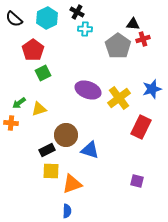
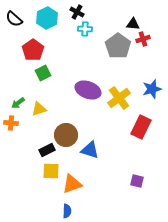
green arrow: moved 1 px left
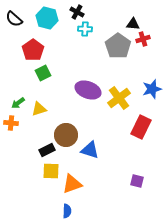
cyan hexagon: rotated 20 degrees counterclockwise
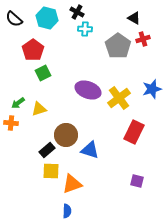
black triangle: moved 1 px right, 6 px up; rotated 24 degrees clockwise
red rectangle: moved 7 px left, 5 px down
black rectangle: rotated 14 degrees counterclockwise
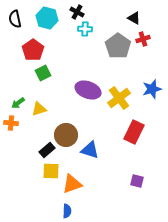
black semicircle: moved 1 px right; rotated 36 degrees clockwise
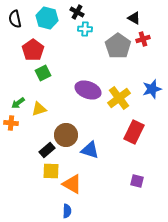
orange triangle: rotated 50 degrees clockwise
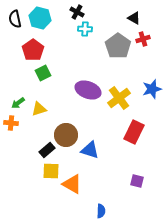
cyan hexagon: moved 7 px left
blue semicircle: moved 34 px right
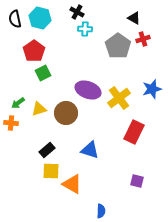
red pentagon: moved 1 px right, 1 px down
brown circle: moved 22 px up
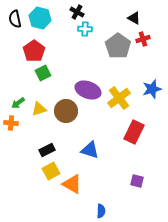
brown circle: moved 2 px up
black rectangle: rotated 14 degrees clockwise
yellow square: rotated 30 degrees counterclockwise
